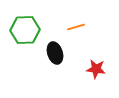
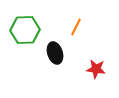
orange line: rotated 48 degrees counterclockwise
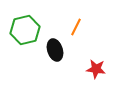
green hexagon: rotated 12 degrees counterclockwise
black ellipse: moved 3 px up
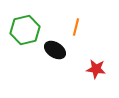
orange line: rotated 12 degrees counterclockwise
black ellipse: rotated 40 degrees counterclockwise
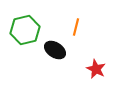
red star: rotated 18 degrees clockwise
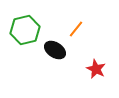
orange line: moved 2 px down; rotated 24 degrees clockwise
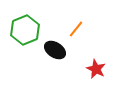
green hexagon: rotated 8 degrees counterclockwise
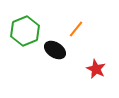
green hexagon: moved 1 px down
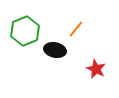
black ellipse: rotated 20 degrees counterclockwise
